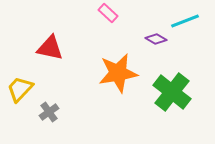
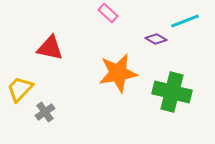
green cross: rotated 24 degrees counterclockwise
gray cross: moved 4 px left
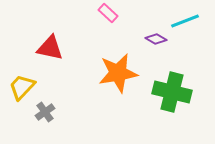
yellow trapezoid: moved 2 px right, 2 px up
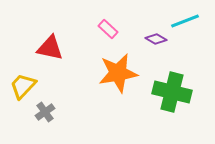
pink rectangle: moved 16 px down
yellow trapezoid: moved 1 px right, 1 px up
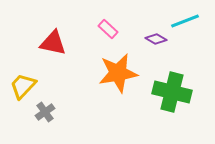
red triangle: moved 3 px right, 5 px up
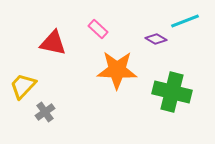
pink rectangle: moved 10 px left
orange star: moved 1 px left, 3 px up; rotated 12 degrees clockwise
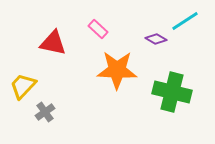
cyan line: rotated 12 degrees counterclockwise
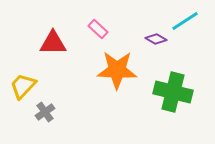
red triangle: rotated 12 degrees counterclockwise
green cross: moved 1 px right
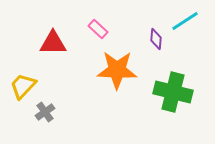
purple diamond: rotated 65 degrees clockwise
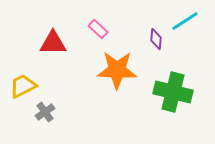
yellow trapezoid: rotated 20 degrees clockwise
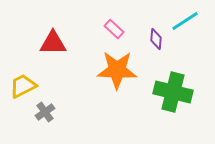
pink rectangle: moved 16 px right
